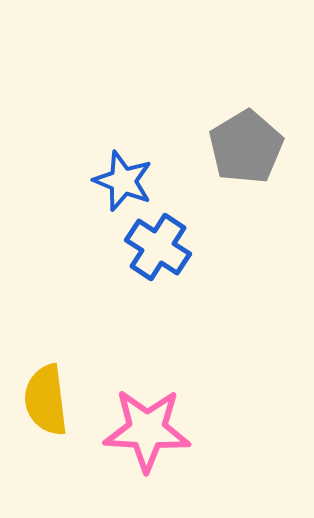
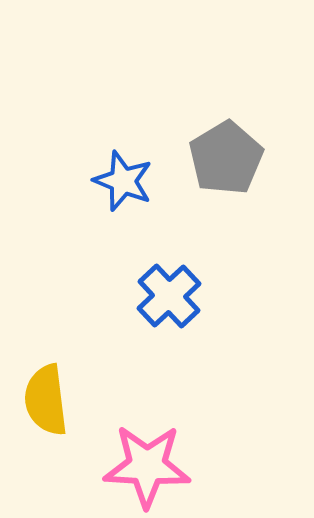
gray pentagon: moved 20 px left, 11 px down
blue cross: moved 11 px right, 49 px down; rotated 14 degrees clockwise
pink star: moved 36 px down
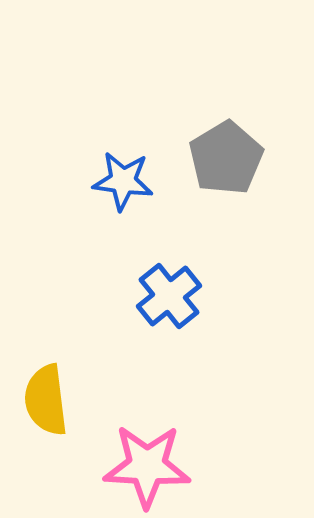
blue star: rotated 14 degrees counterclockwise
blue cross: rotated 4 degrees clockwise
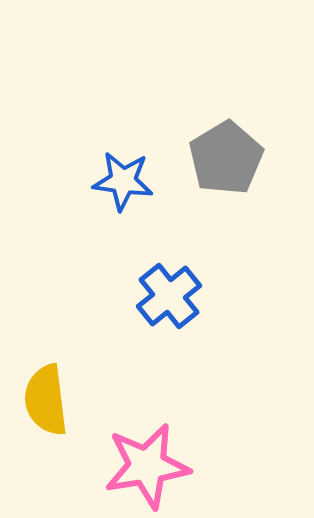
pink star: rotated 12 degrees counterclockwise
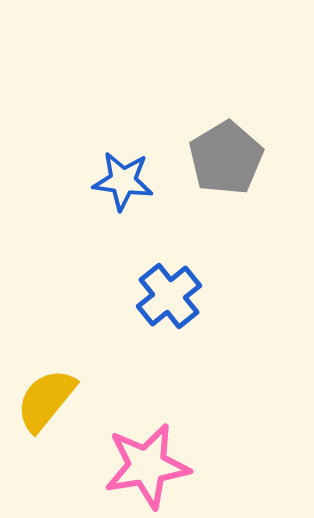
yellow semicircle: rotated 46 degrees clockwise
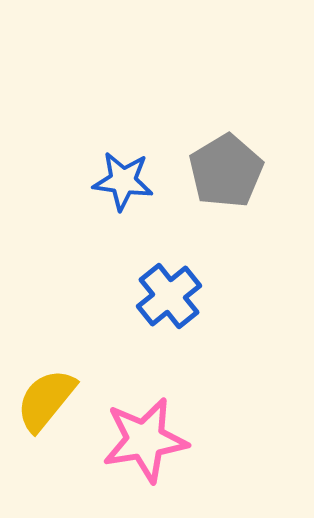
gray pentagon: moved 13 px down
pink star: moved 2 px left, 26 px up
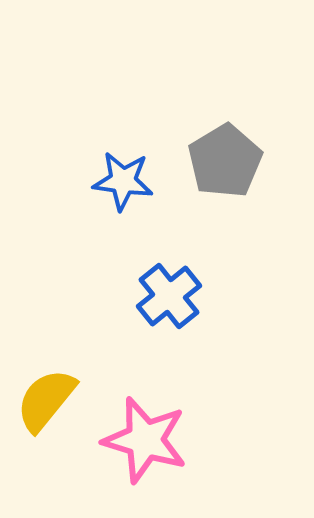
gray pentagon: moved 1 px left, 10 px up
pink star: rotated 26 degrees clockwise
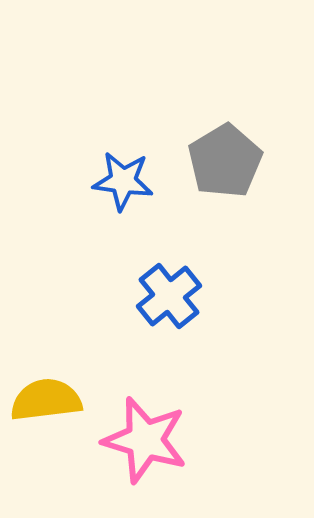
yellow semicircle: rotated 44 degrees clockwise
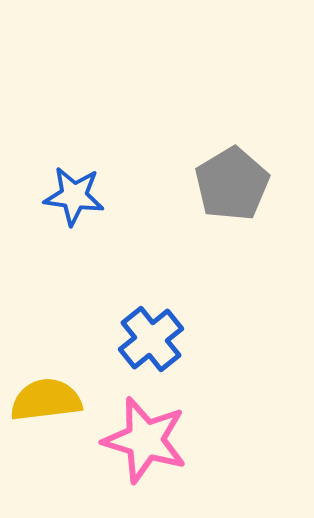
gray pentagon: moved 7 px right, 23 px down
blue star: moved 49 px left, 15 px down
blue cross: moved 18 px left, 43 px down
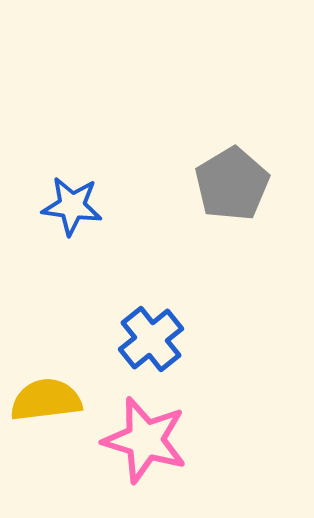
blue star: moved 2 px left, 10 px down
